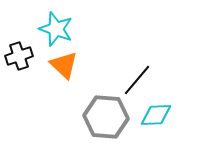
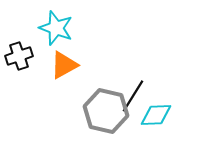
cyan star: moved 1 px up
orange triangle: rotated 48 degrees clockwise
black line: moved 4 px left, 16 px down; rotated 8 degrees counterclockwise
gray hexagon: moved 6 px up; rotated 9 degrees clockwise
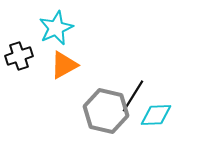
cyan star: rotated 28 degrees clockwise
